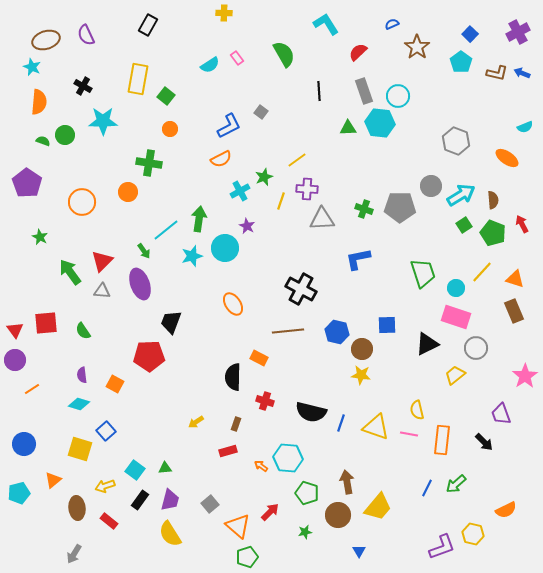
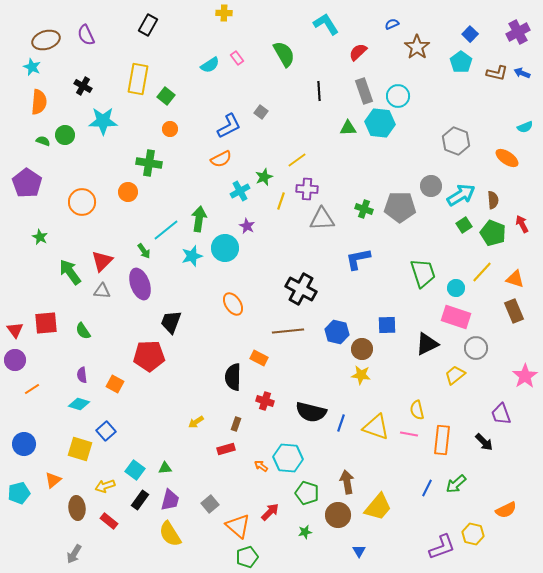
red rectangle at (228, 451): moved 2 px left, 2 px up
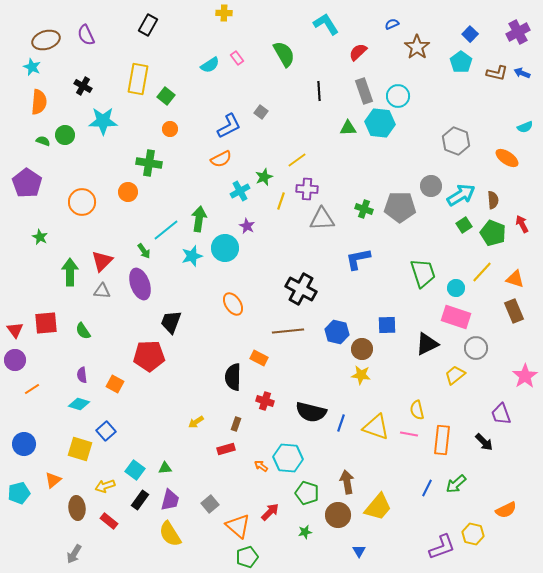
green arrow at (70, 272): rotated 36 degrees clockwise
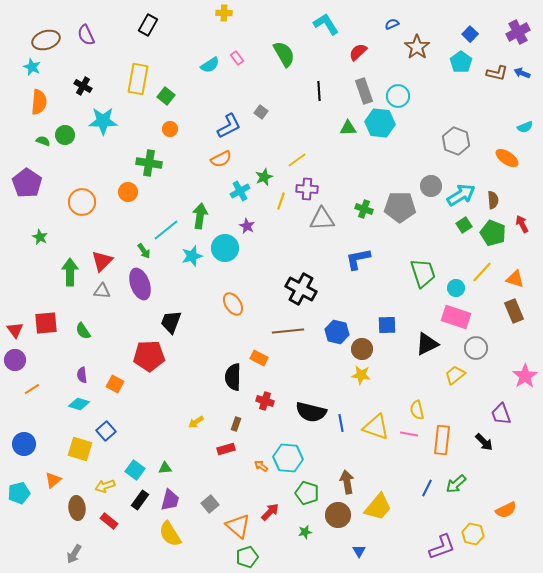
green arrow at (199, 219): moved 1 px right, 3 px up
blue line at (341, 423): rotated 30 degrees counterclockwise
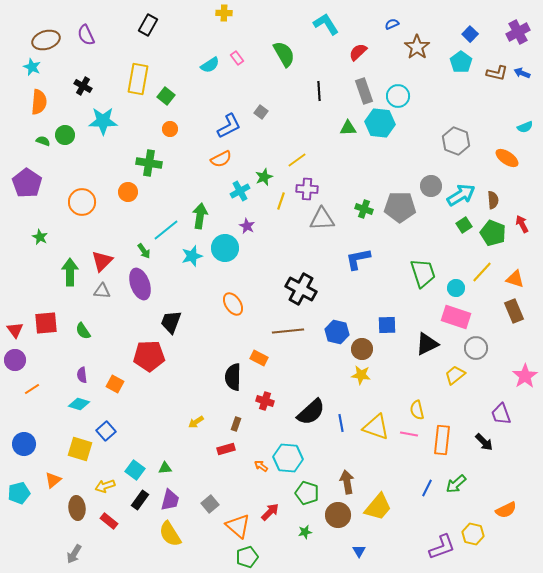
black semicircle at (311, 412): rotated 56 degrees counterclockwise
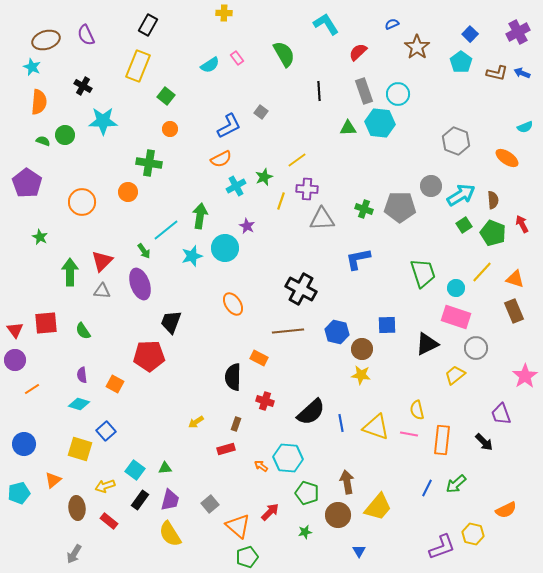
yellow rectangle at (138, 79): moved 13 px up; rotated 12 degrees clockwise
cyan circle at (398, 96): moved 2 px up
cyan cross at (240, 191): moved 4 px left, 5 px up
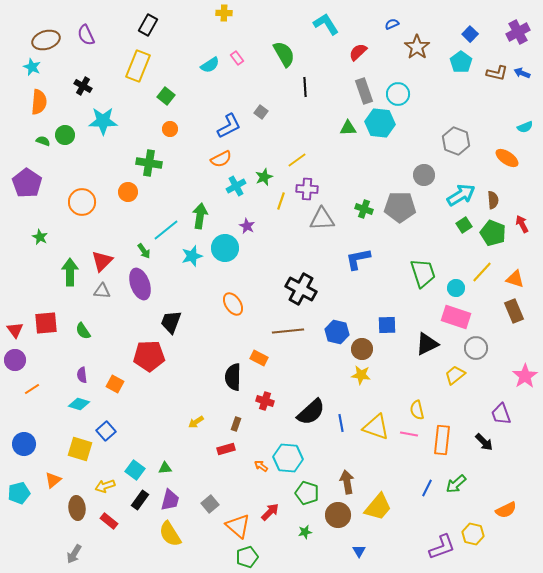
black line at (319, 91): moved 14 px left, 4 px up
gray circle at (431, 186): moved 7 px left, 11 px up
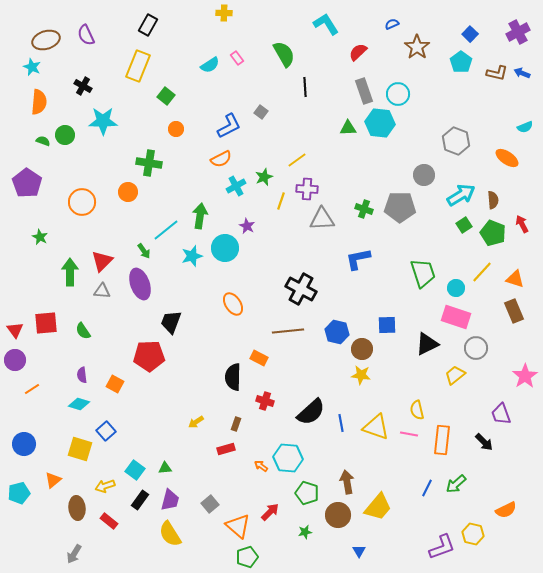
orange circle at (170, 129): moved 6 px right
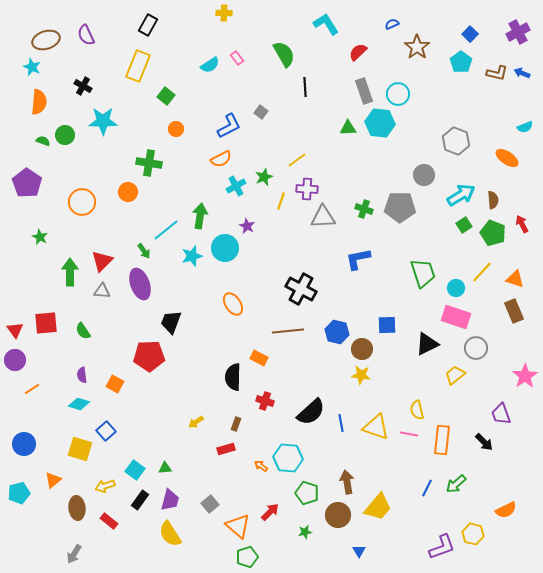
gray triangle at (322, 219): moved 1 px right, 2 px up
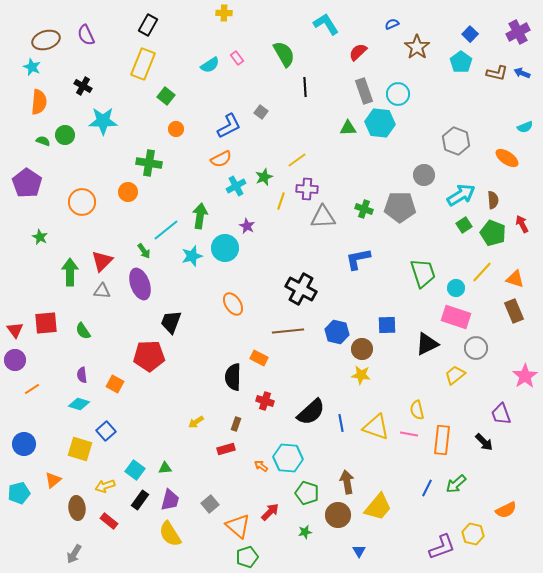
yellow rectangle at (138, 66): moved 5 px right, 2 px up
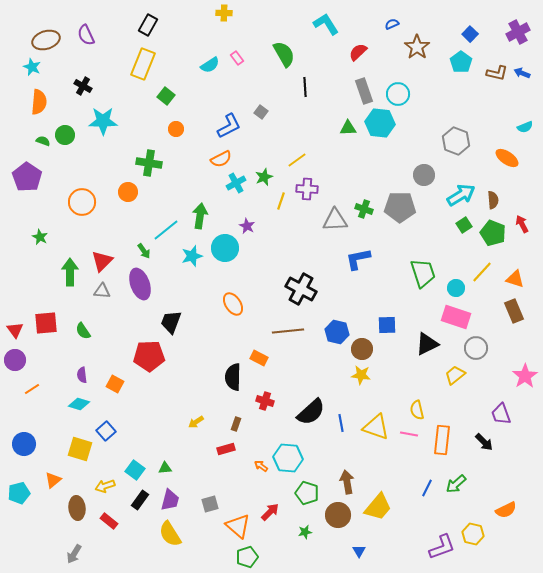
purple pentagon at (27, 183): moved 6 px up
cyan cross at (236, 186): moved 3 px up
gray triangle at (323, 217): moved 12 px right, 3 px down
gray square at (210, 504): rotated 24 degrees clockwise
